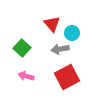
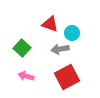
red triangle: moved 2 px left; rotated 30 degrees counterclockwise
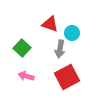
gray arrow: rotated 72 degrees counterclockwise
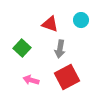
cyan circle: moved 9 px right, 13 px up
pink arrow: moved 5 px right, 4 px down
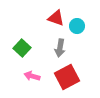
cyan circle: moved 4 px left, 6 px down
red triangle: moved 6 px right, 6 px up
gray arrow: moved 1 px up
pink arrow: moved 1 px right, 4 px up
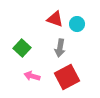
red triangle: moved 1 px left, 1 px down
cyan circle: moved 2 px up
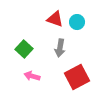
cyan circle: moved 2 px up
green square: moved 2 px right, 1 px down
red square: moved 10 px right
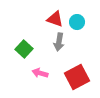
gray arrow: moved 1 px left, 6 px up
pink arrow: moved 8 px right, 3 px up
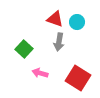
red square: moved 1 px right, 1 px down; rotated 30 degrees counterclockwise
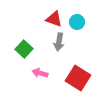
red triangle: moved 1 px left
